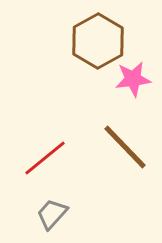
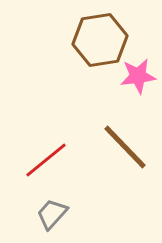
brown hexagon: moved 2 px right, 1 px up; rotated 20 degrees clockwise
pink star: moved 5 px right, 3 px up
red line: moved 1 px right, 2 px down
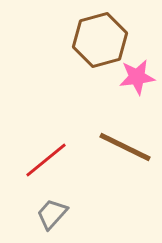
brown hexagon: rotated 6 degrees counterclockwise
pink star: moved 1 px left, 1 px down
brown line: rotated 20 degrees counterclockwise
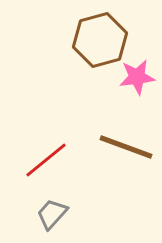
brown line: moved 1 px right; rotated 6 degrees counterclockwise
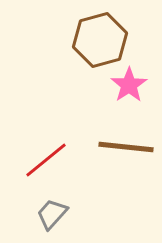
pink star: moved 8 px left, 8 px down; rotated 27 degrees counterclockwise
brown line: rotated 14 degrees counterclockwise
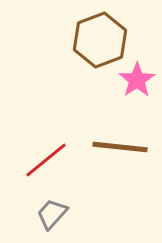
brown hexagon: rotated 6 degrees counterclockwise
pink star: moved 8 px right, 5 px up
brown line: moved 6 px left
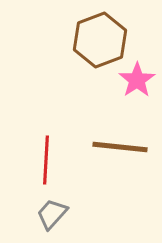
red line: rotated 48 degrees counterclockwise
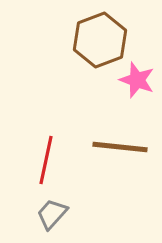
pink star: rotated 18 degrees counterclockwise
red line: rotated 9 degrees clockwise
